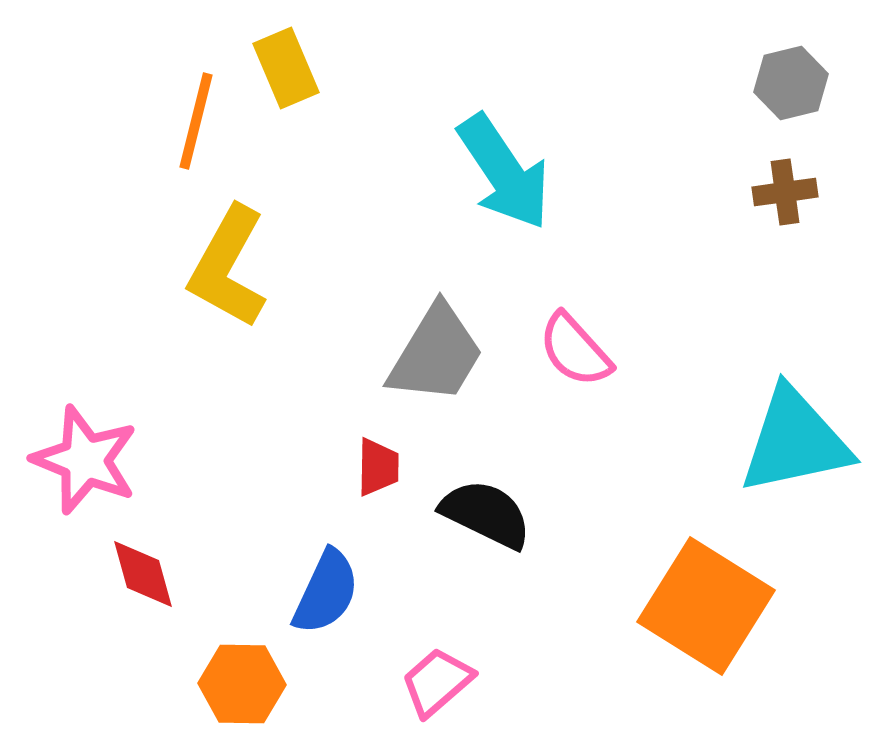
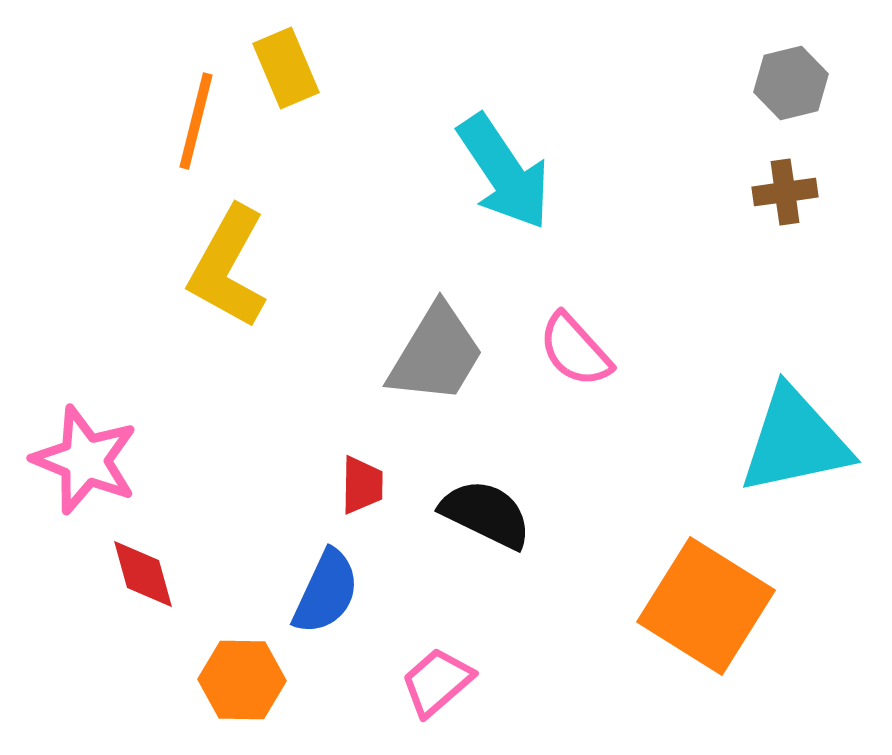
red trapezoid: moved 16 px left, 18 px down
orange hexagon: moved 4 px up
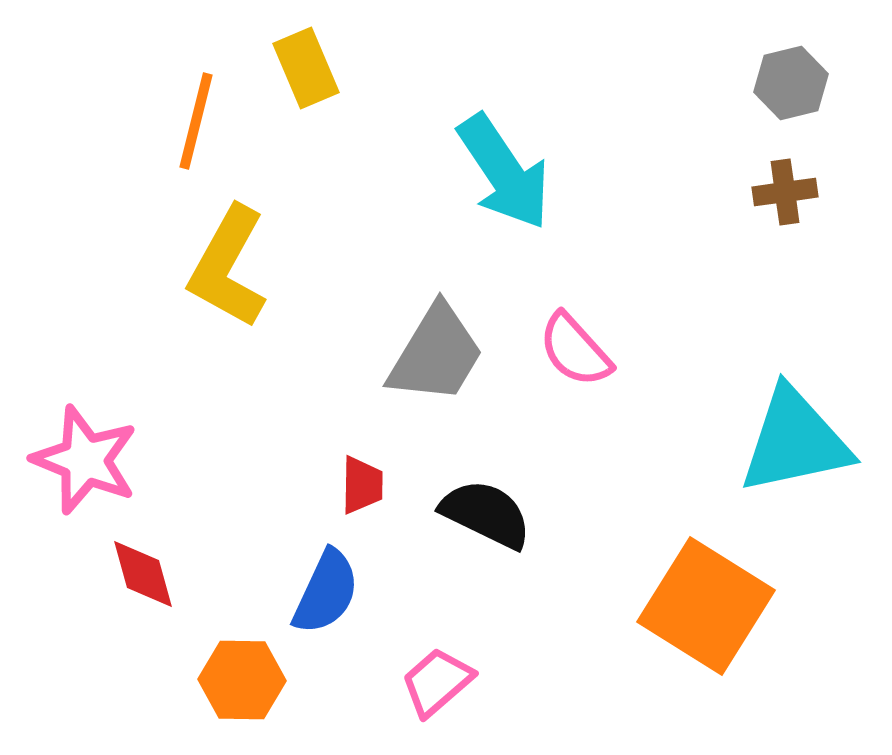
yellow rectangle: moved 20 px right
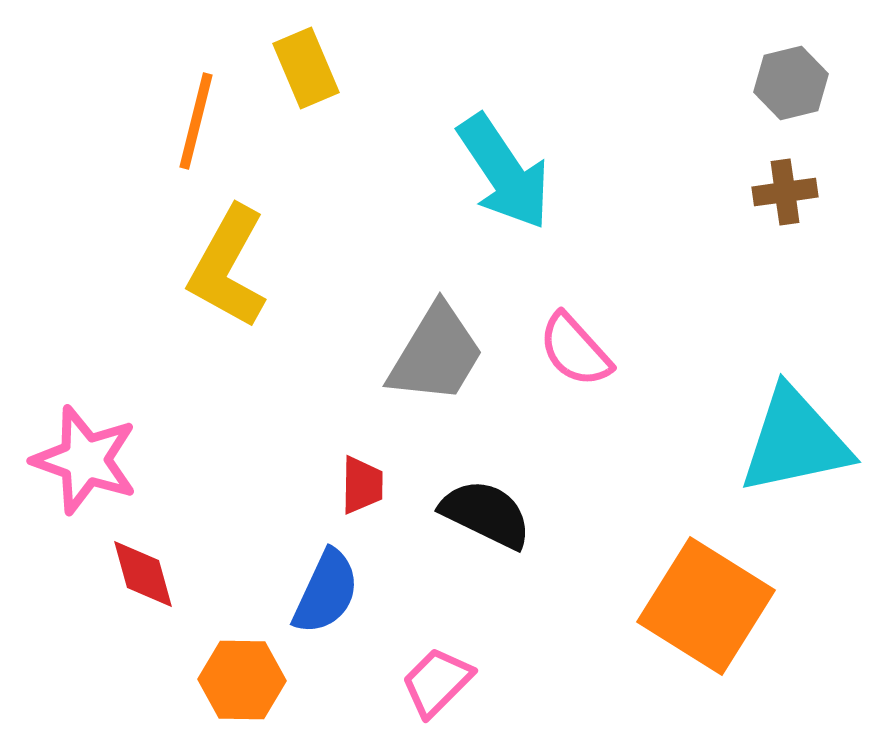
pink star: rotated 3 degrees counterclockwise
pink trapezoid: rotated 4 degrees counterclockwise
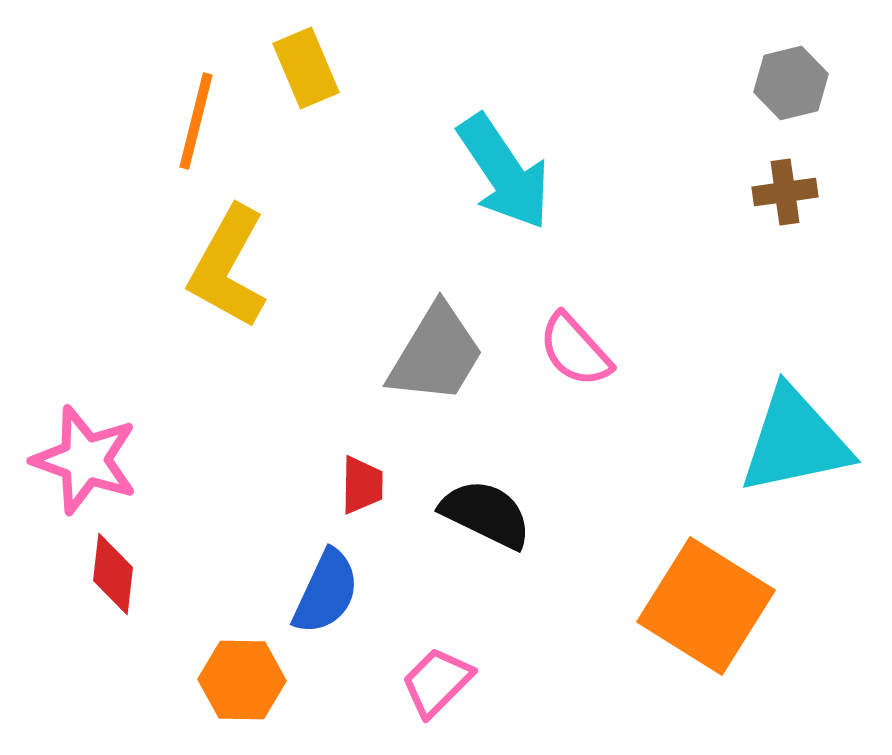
red diamond: moved 30 px left; rotated 22 degrees clockwise
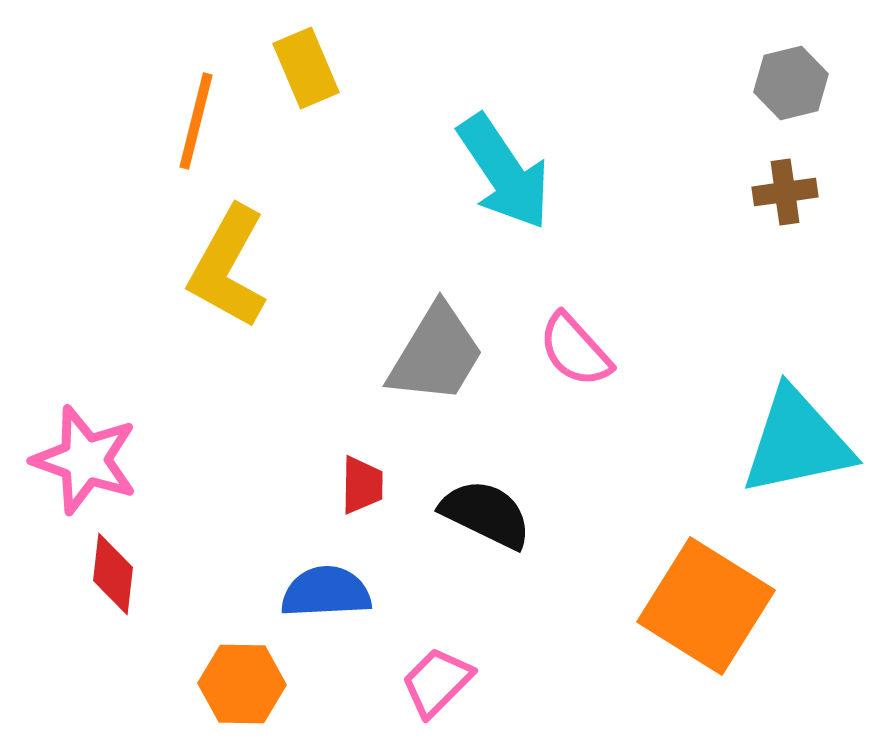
cyan triangle: moved 2 px right, 1 px down
blue semicircle: rotated 118 degrees counterclockwise
orange hexagon: moved 4 px down
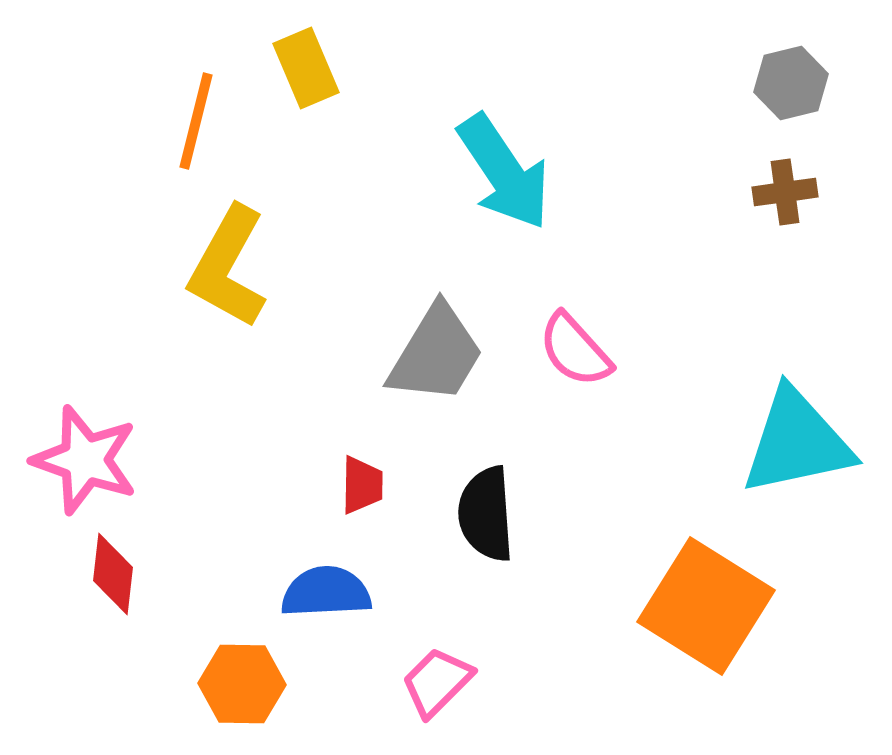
black semicircle: rotated 120 degrees counterclockwise
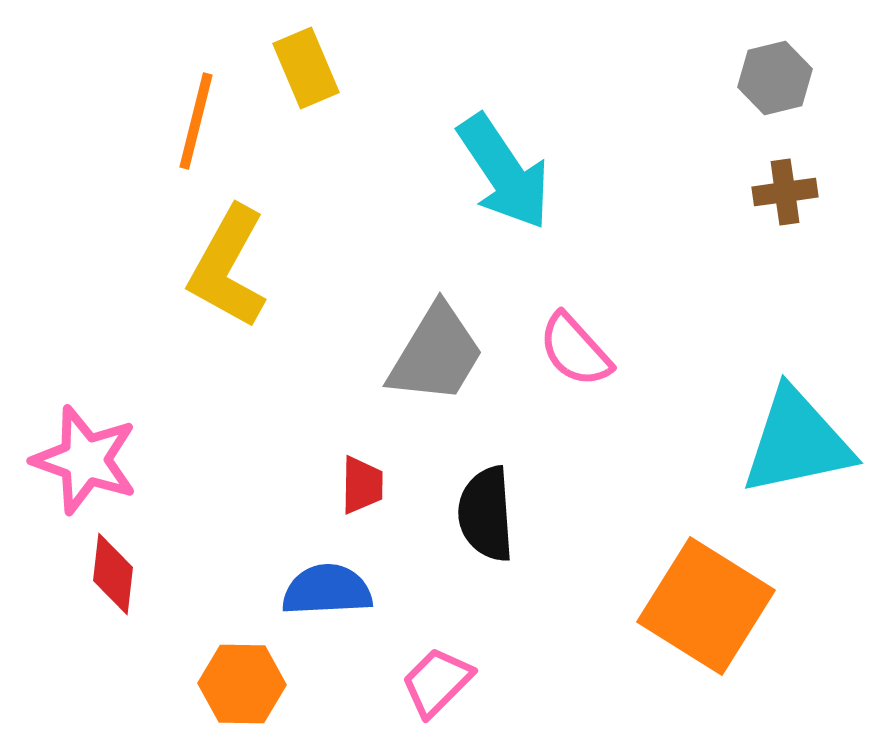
gray hexagon: moved 16 px left, 5 px up
blue semicircle: moved 1 px right, 2 px up
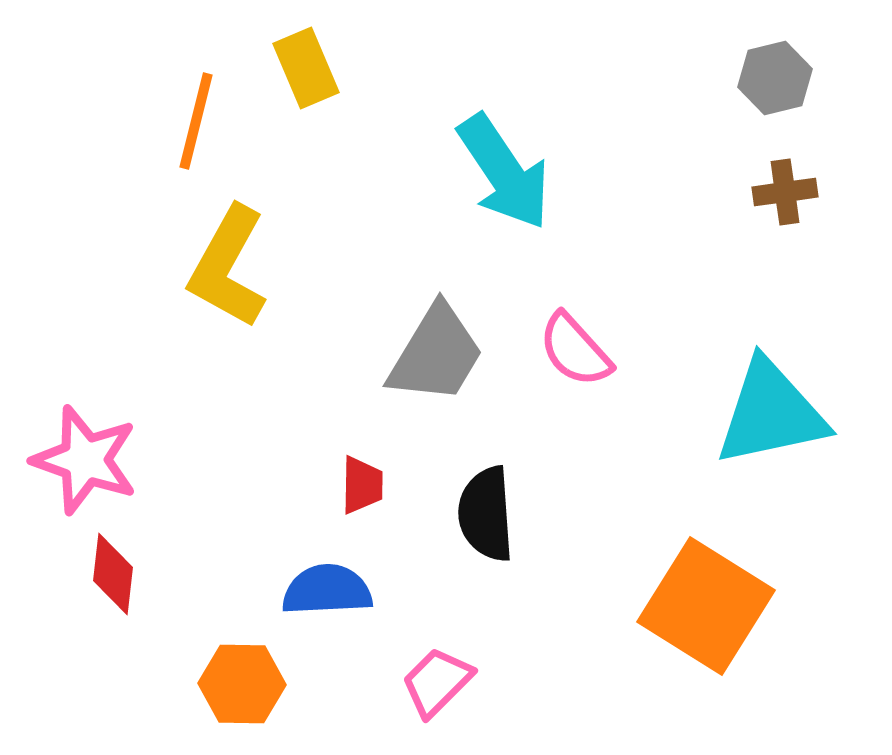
cyan triangle: moved 26 px left, 29 px up
